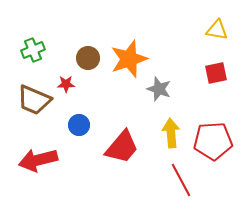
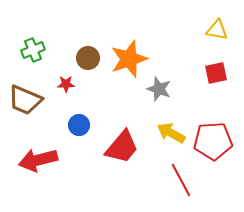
brown trapezoid: moved 9 px left
yellow arrow: rotated 56 degrees counterclockwise
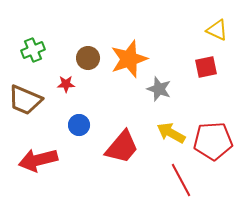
yellow triangle: rotated 15 degrees clockwise
red square: moved 10 px left, 6 px up
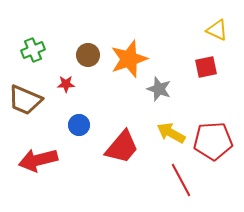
brown circle: moved 3 px up
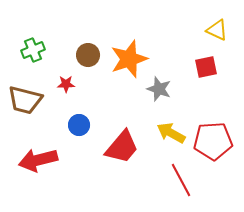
brown trapezoid: rotated 9 degrees counterclockwise
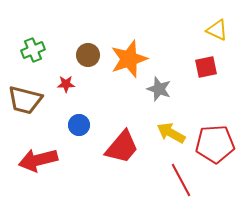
red pentagon: moved 2 px right, 3 px down
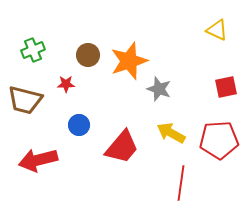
orange star: moved 2 px down
red square: moved 20 px right, 20 px down
red pentagon: moved 4 px right, 4 px up
red line: moved 3 px down; rotated 36 degrees clockwise
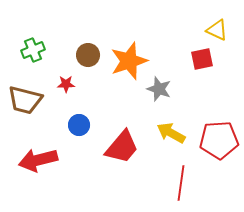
red square: moved 24 px left, 28 px up
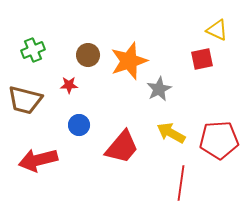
red star: moved 3 px right, 1 px down
gray star: rotated 25 degrees clockwise
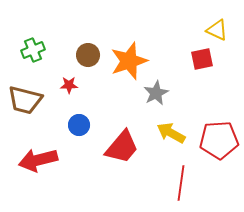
gray star: moved 3 px left, 4 px down
